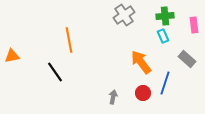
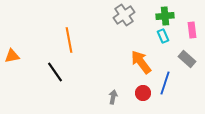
pink rectangle: moved 2 px left, 5 px down
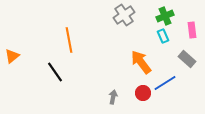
green cross: rotated 18 degrees counterclockwise
orange triangle: rotated 28 degrees counterclockwise
blue line: rotated 40 degrees clockwise
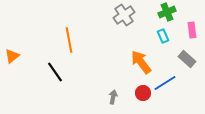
green cross: moved 2 px right, 4 px up
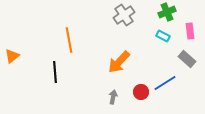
pink rectangle: moved 2 px left, 1 px down
cyan rectangle: rotated 40 degrees counterclockwise
orange arrow: moved 22 px left; rotated 100 degrees counterclockwise
black line: rotated 30 degrees clockwise
red circle: moved 2 px left, 1 px up
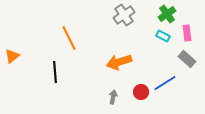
green cross: moved 2 px down; rotated 12 degrees counterclockwise
pink rectangle: moved 3 px left, 2 px down
orange line: moved 2 px up; rotated 15 degrees counterclockwise
orange arrow: rotated 30 degrees clockwise
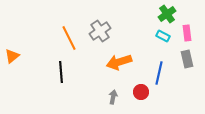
gray cross: moved 24 px left, 16 px down
gray rectangle: rotated 36 degrees clockwise
black line: moved 6 px right
blue line: moved 6 px left, 10 px up; rotated 45 degrees counterclockwise
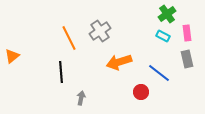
blue line: rotated 65 degrees counterclockwise
gray arrow: moved 32 px left, 1 px down
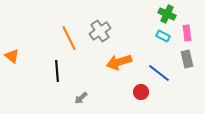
green cross: rotated 30 degrees counterclockwise
orange triangle: rotated 42 degrees counterclockwise
black line: moved 4 px left, 1 px up
gray arrow: rotated 144 degrees counterclockwise
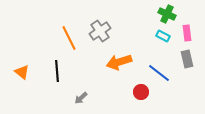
orange triangle: moved 10 px right, 16 px down
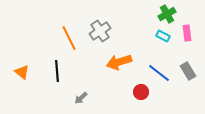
green cross: rotated 36 degrees clockwise
gray rectangle: moved 1 px right, 12 px down; rotated 18 degrees counterclockwise
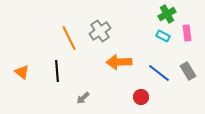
orange arrow: rotated 15 degrees clockwise
red circle: moved 5 px down
gray arrow: moved 2 px right
